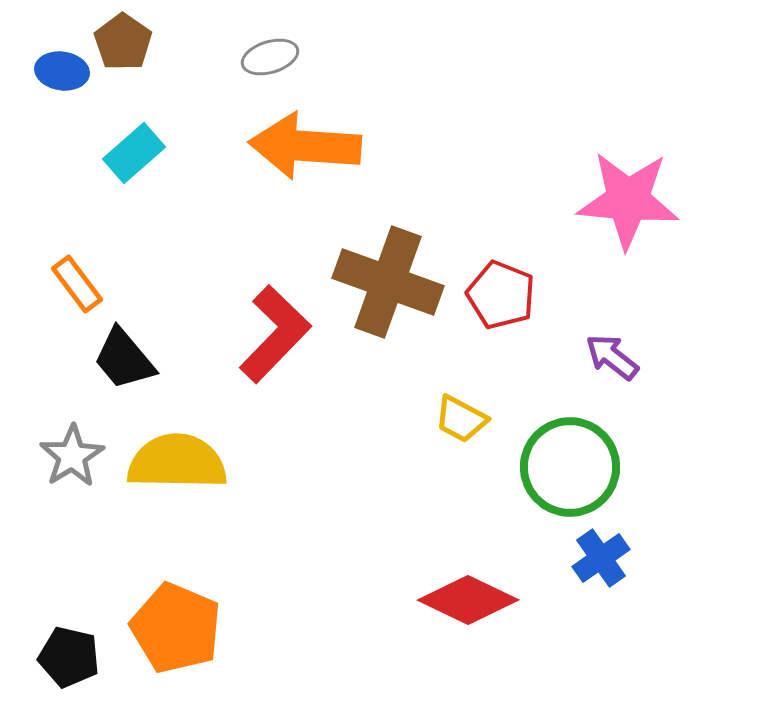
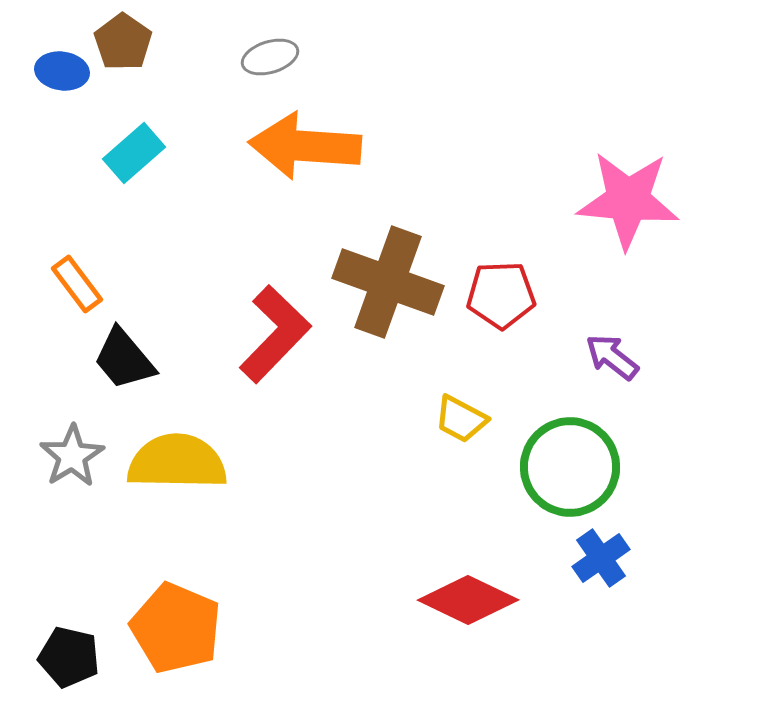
red pentagon: rotated 24 degrees counterclockwise
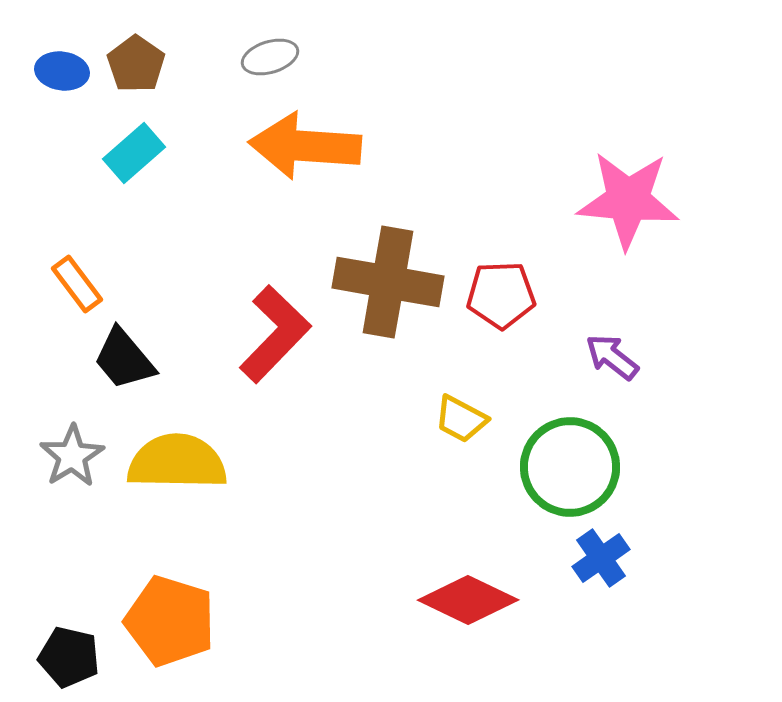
brown pentagon: moved 13 px right, 22 px down
brown cross: rotated 10 degrees counterclockwise
orange pentagon: moved 6 px left, 7 px up; rotated 6 degrees counterclockwise
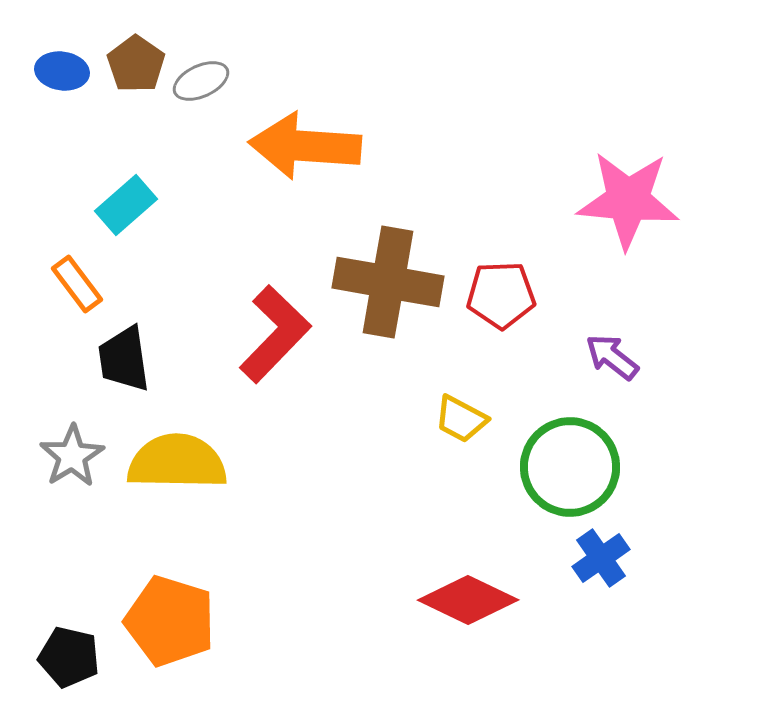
gray ellipse: moved 69 px left, 24 px down; rotated 8 degrees counterclockwise
cyan rectangle: moved 8 px left, 52 px down
black trapezoid: rotated 32 degrees clockwise
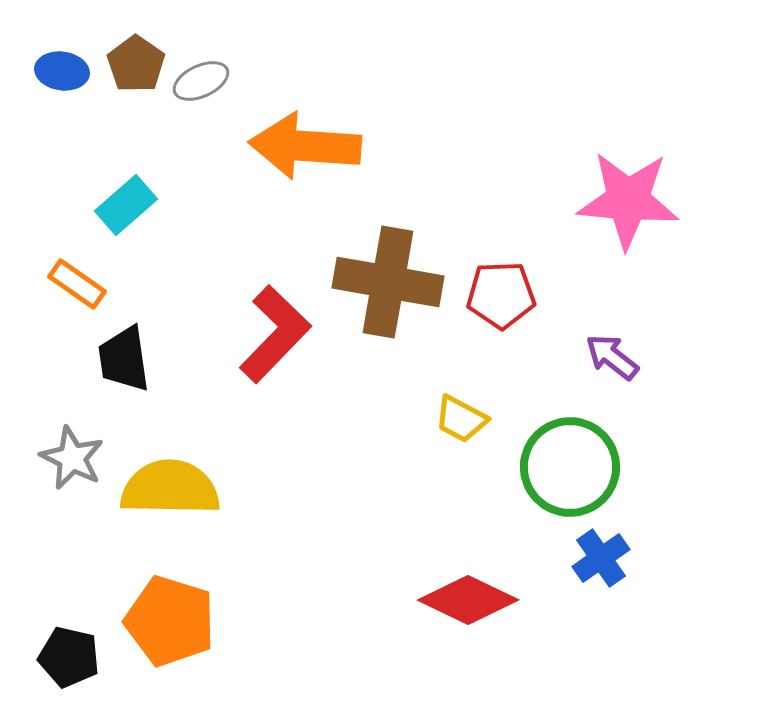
orange rectangle: rotated 18 degrees counterclockwise
gray star: moved 2 px down; rotated 14 degrees counterclockwise
yellow semicircle: moved 7 px left, 26 px down
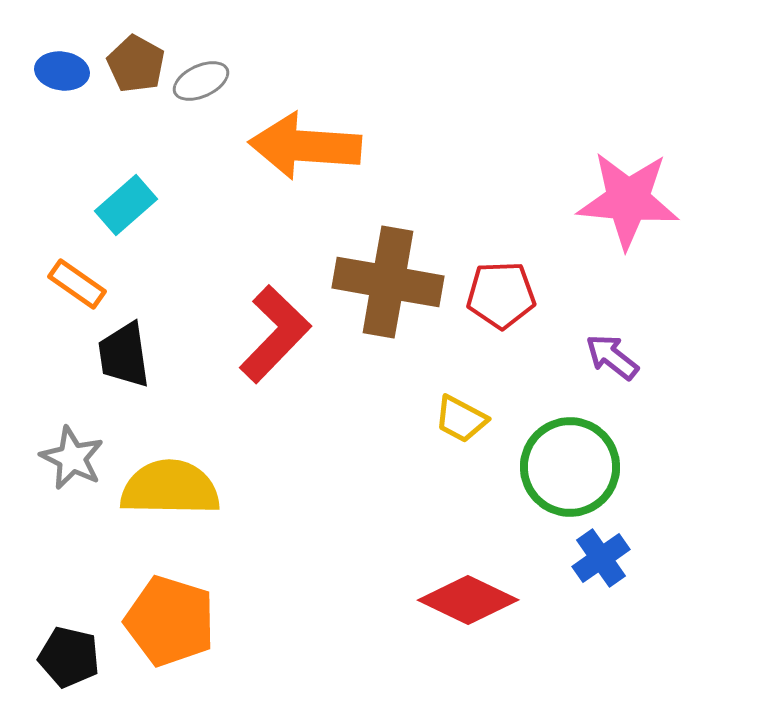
brown pentagon: rotated 6 degrees counterclockwise
black trapezoid: moved 4 px up
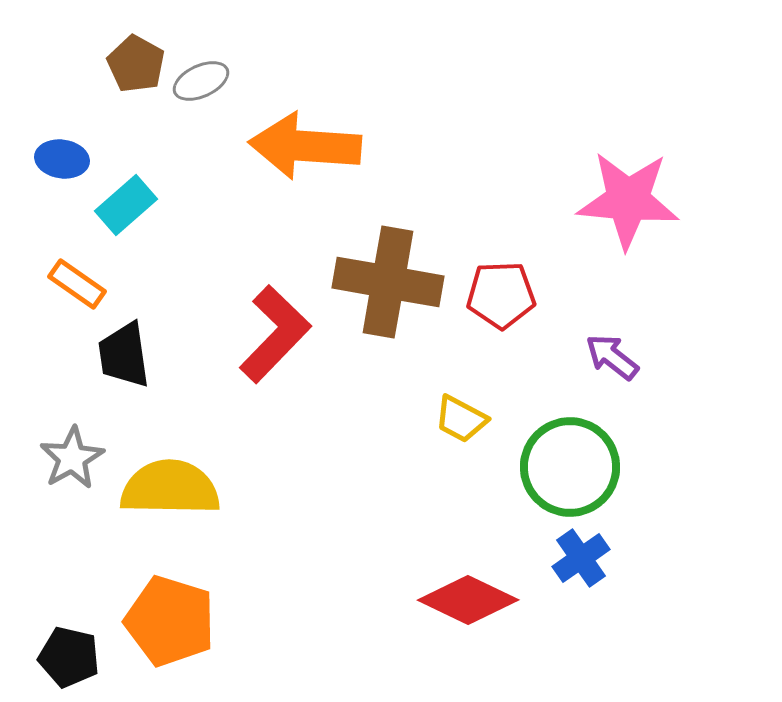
blue ellipse: moved 88 px down
gray star: rotated 16 degrees clockwise
blue cross: moved 20 px left
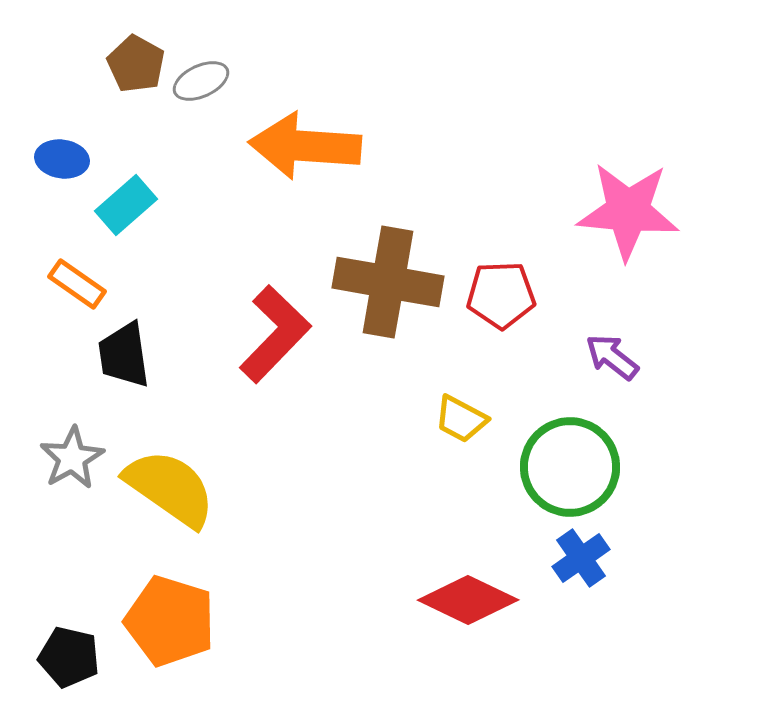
pink star: moved 11 px down
yellow semicircle: rotated 34 degrees clockwise
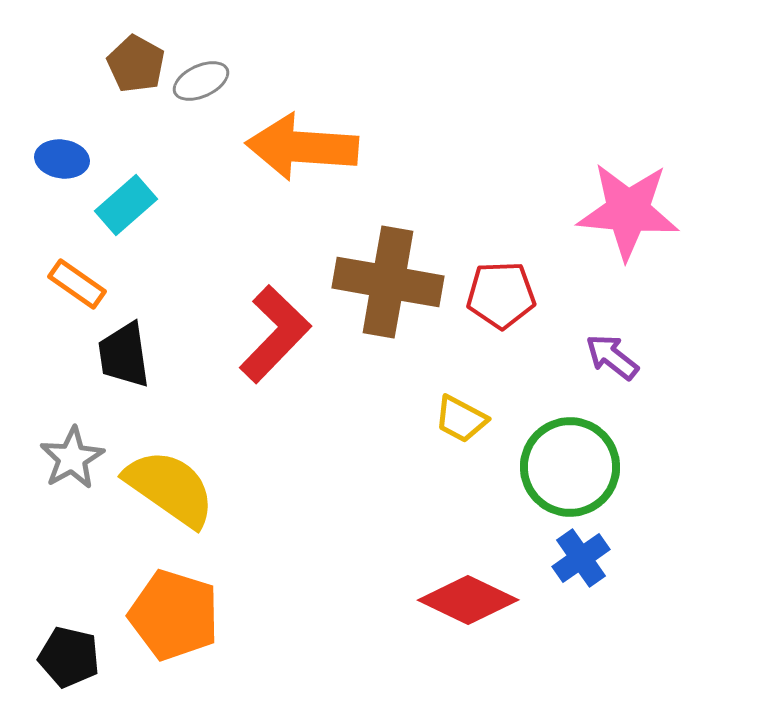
orange arrow: moved 3 px left, 1 px down
orange pentagon: moved 4 px right, 6 px up
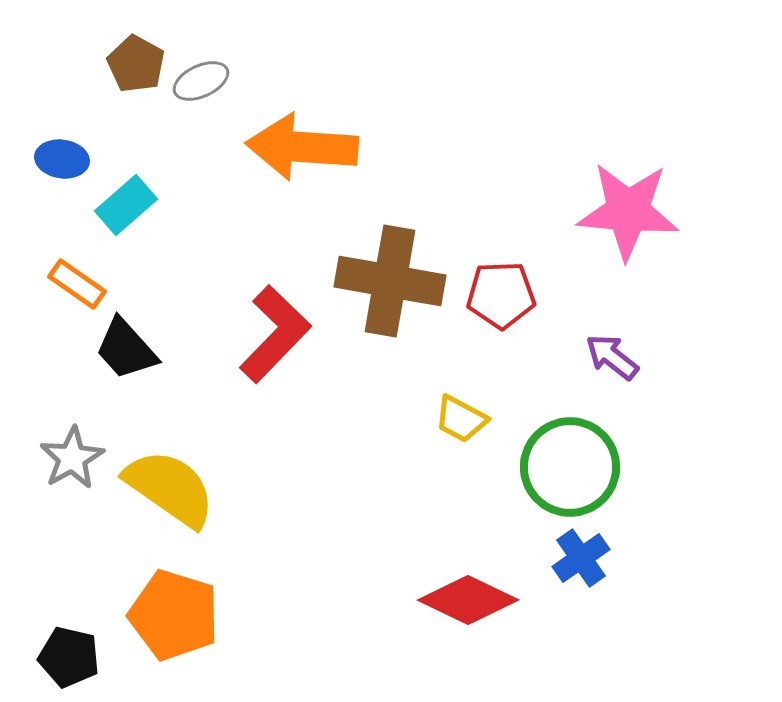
brown cross: moved 2 px right, 1 px up
black trapezoid: moved 2 px right, 6 px up; rotated 34 degrees counterclockwise
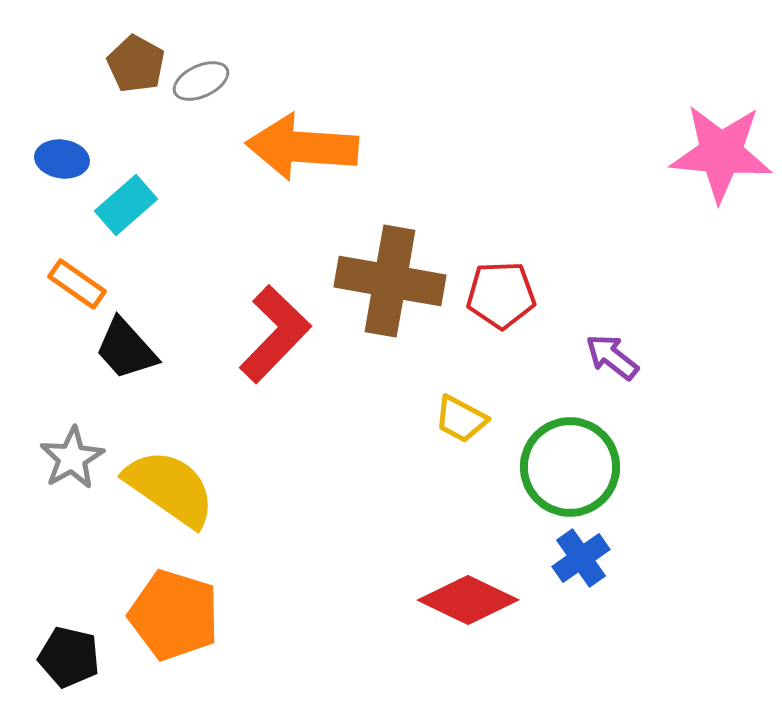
pink star: moved 93 px right, 58 px up
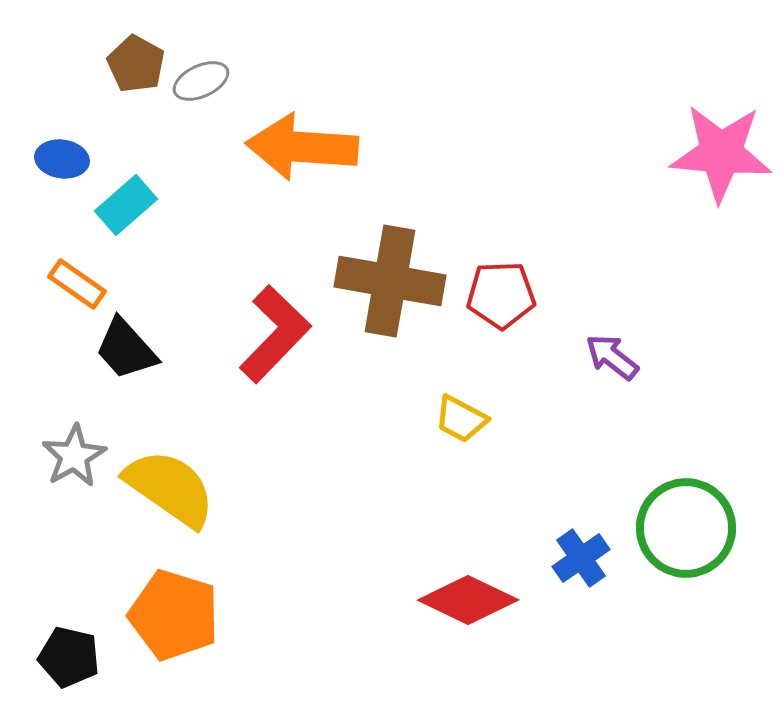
gray star: moved 2 px right, 2 px up
green circle: moved 116 px right, 61 px down
